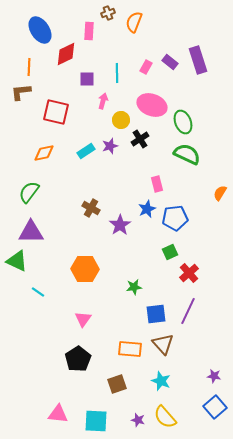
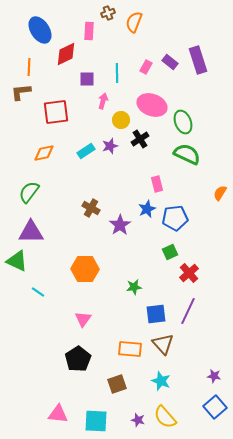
red square at (56, 112): rotated 20 degrees counterclockwise
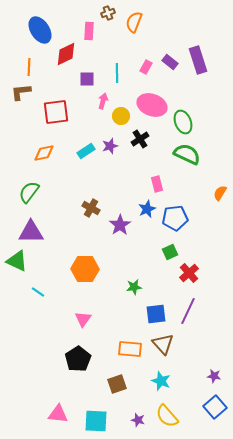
yellow circle at (121, 120): moved 4 px up
yellow semicircle at (165, 417): moved 2 px right, 1 px up
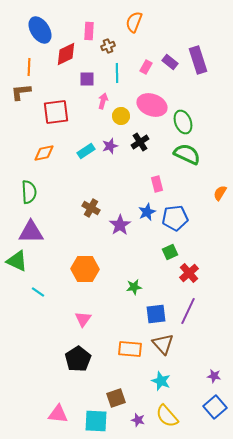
brown cross at (108, 13): moved 33 px down
black cross at (140, 139): moved 3 px down
green semicircle at (29, 192): rotated 140 degrees clockwise
blue star at (147, 209): moved 3 px down
brown square at (117, 384): moved 1 px left, 14 px down
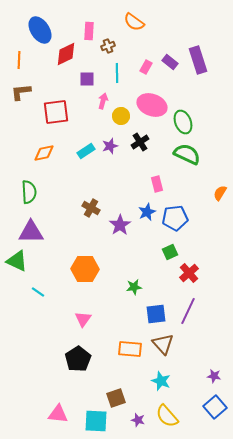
orange semicircle at (134, 22): rotated 75 degrees counterclockwise
orange line at (29, 67): moved 10 px left, 7 px up
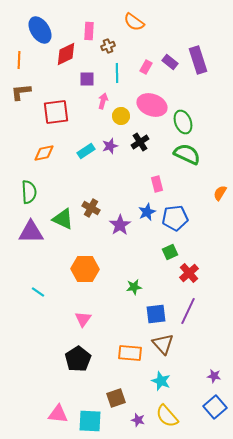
green triangle at (17, 261): moved 46 px right, 42 px up
orange rectangle at (130, 349): moved 4 px down
cyan square at (96, 421): moved 6 px left
